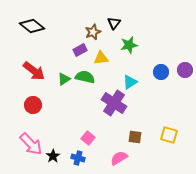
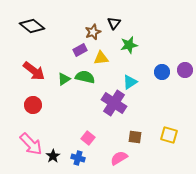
blue circle: moved 1 px right
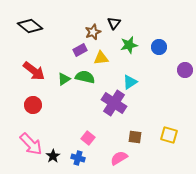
black diamond: moved 2 px left
blue circle: moved 3 px left, 25 px up
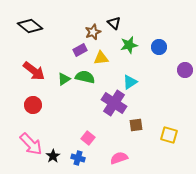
black triangle: rotated 24 degrees counterclockwise
brown square: moved 1 px right, 12 px up; rotated 16 degrees counterclockwise
pink semicircle: rotated 12 degrees clockwise
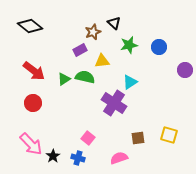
yellow triangle: moved 1 px right, 3 px down
red circle: moved 2 px up
brown square: moved 2 px right, 13 px down
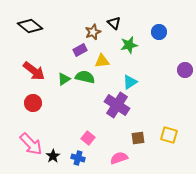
blue circle: moved 15 px up
purple cross: moved 3 px right, 2 px down
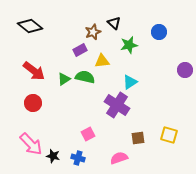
pink square: moved 4 px up; rotated 24 degrees clockwise
black star: rotated 24 degrees counterclockwise
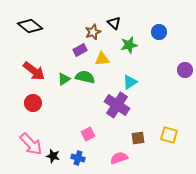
yellow triangle: moved 2 px up
